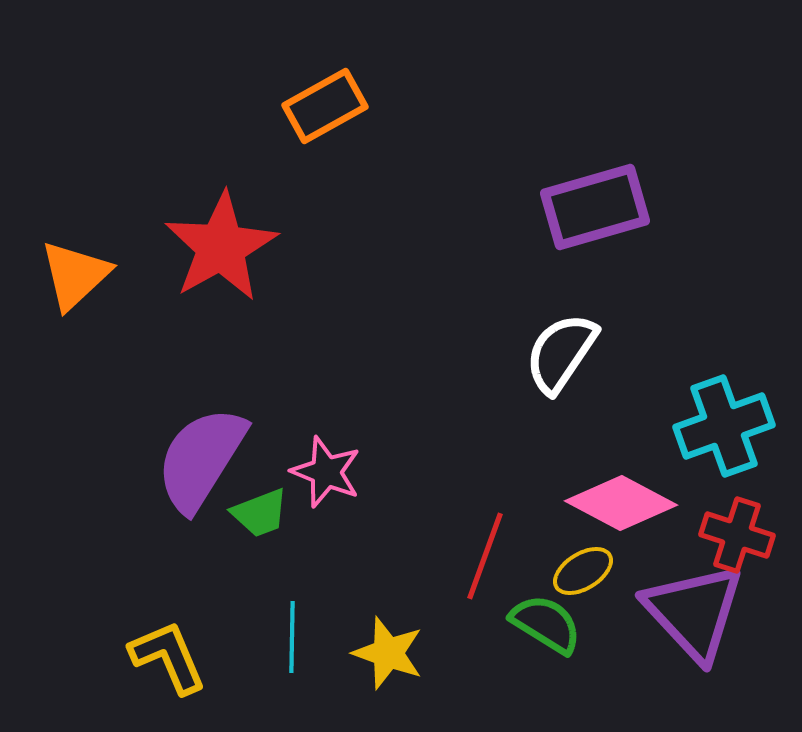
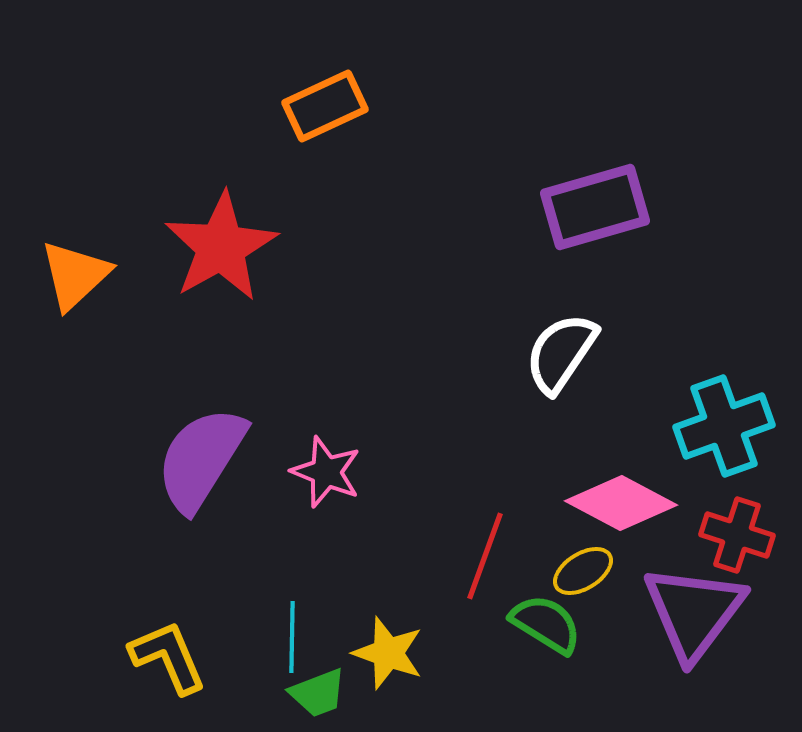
orange rectangle: rotated 4 degrees clockwise
green trapezoid: moved 58 px right, 180 px down
purple triangle: rotated 20 degrees clockwise
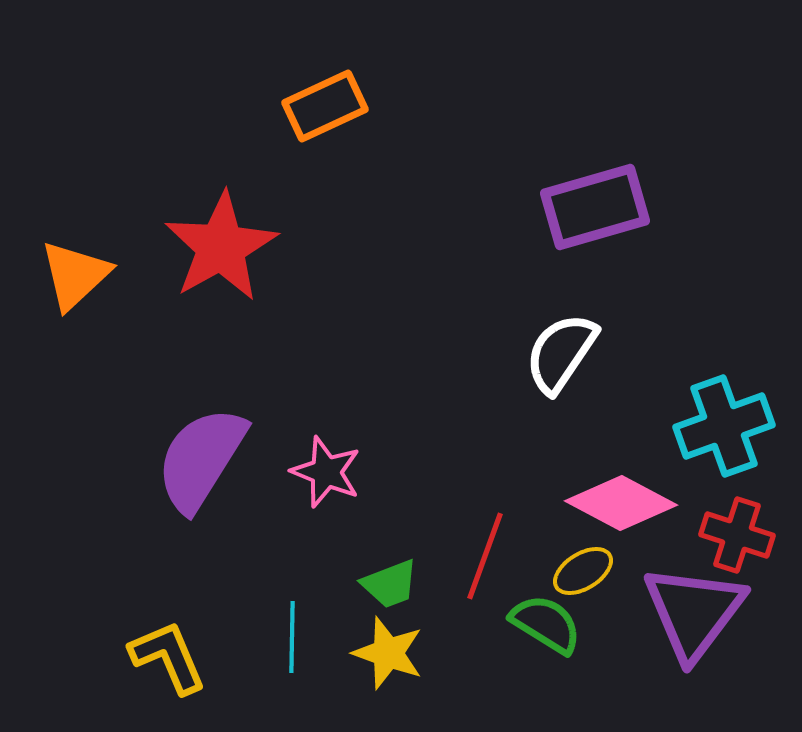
green trapezoid: moved 72 px right, 109 px up
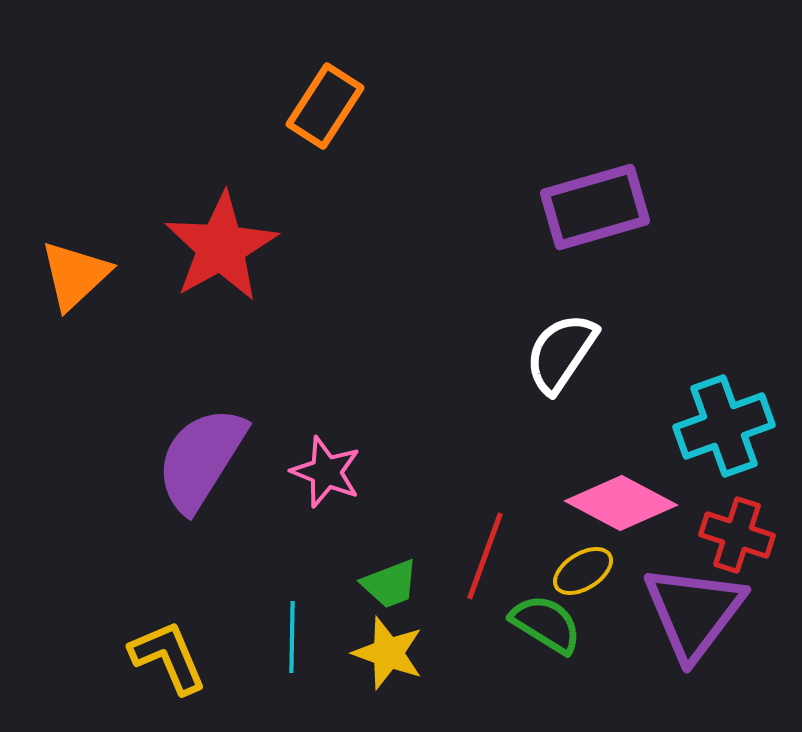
orange rectangle: rotated 32 degrees counterclockwise
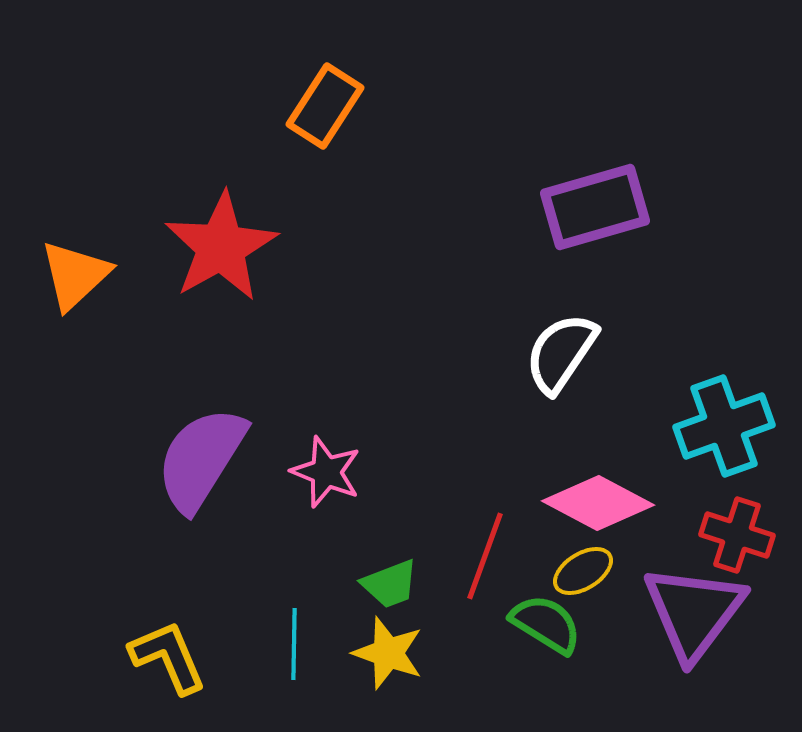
pink diamond: moved 23 px left
cyan line: moved 2 px right, 7 px down
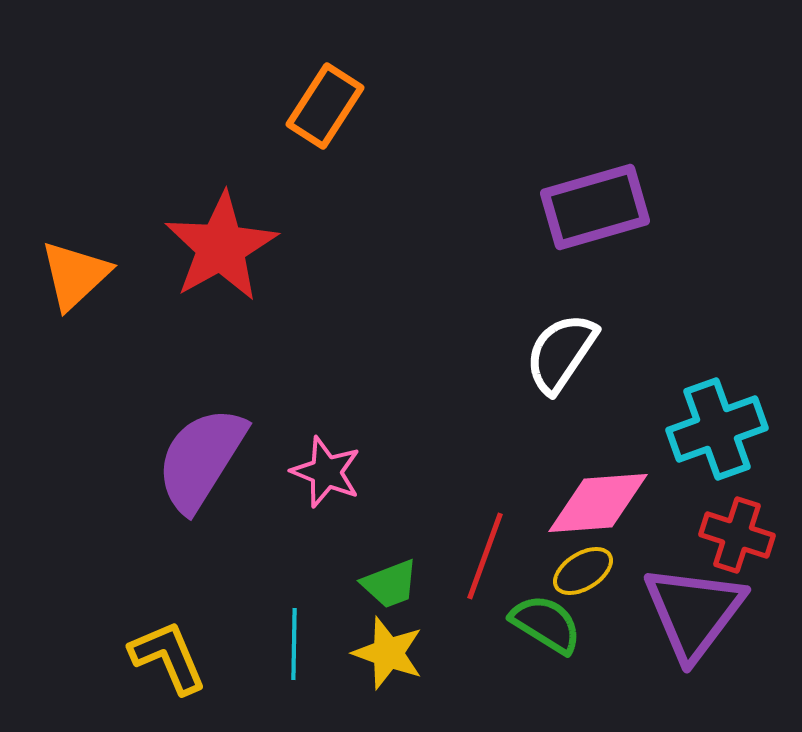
cyan cross: moved 7 px left, 3 px down
pink diamond: rotated 32 degrees counterclockwise
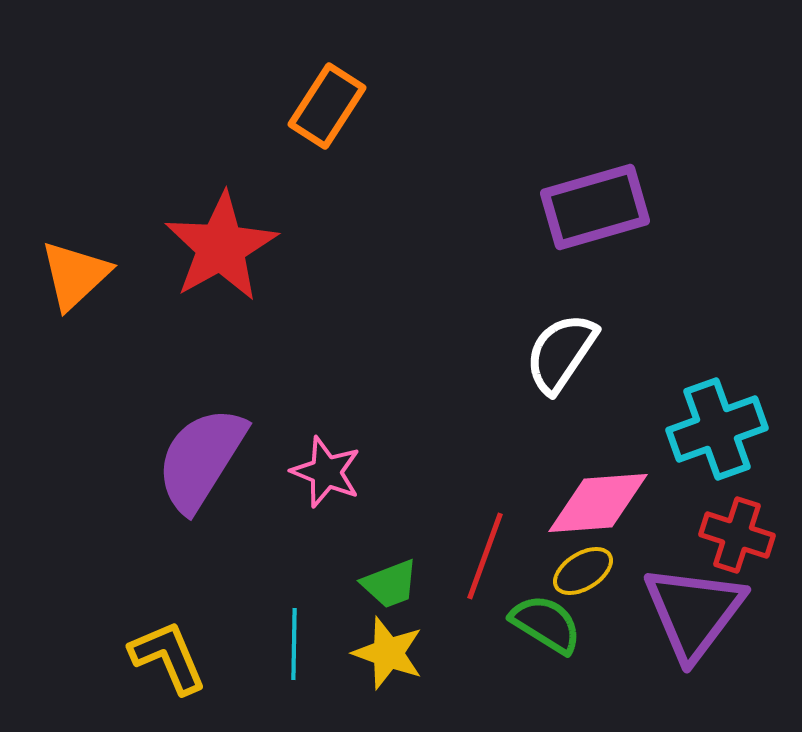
orange rectangle: moved 2 px right
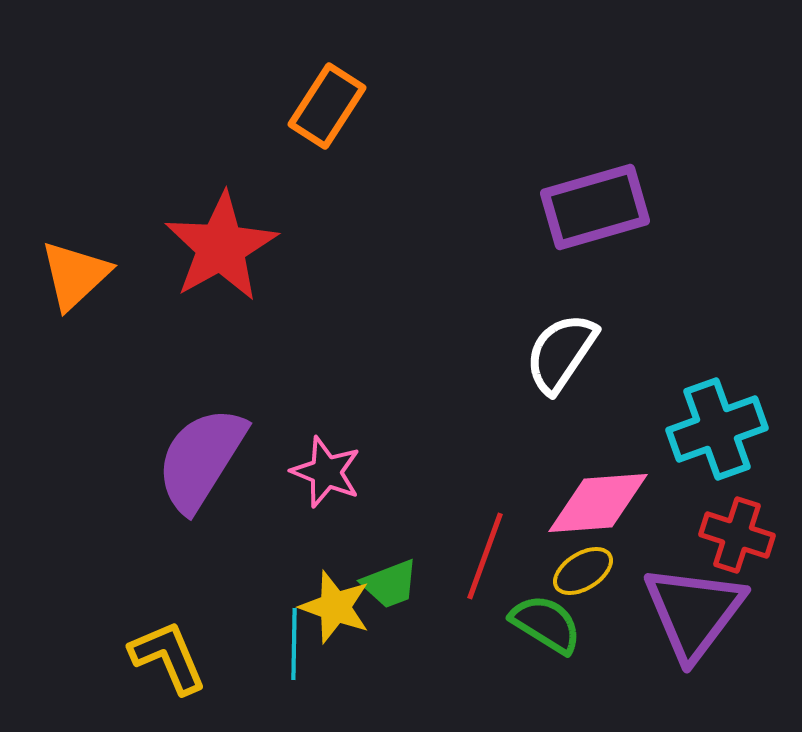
yellow star: moved 53 px left, 46 px up
